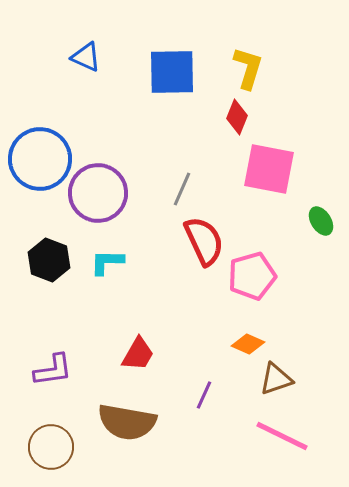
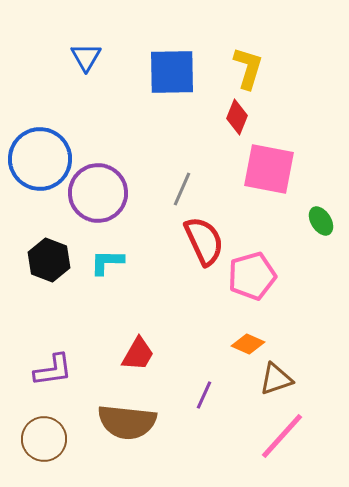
blue triangle: rotated 36 degrees clockwise
brown semicircle: rotated 4 degrees counterclockwise
pink line: rotated 74 degrees counterclockwise
brown circle: moved 7 px left, 8 px up
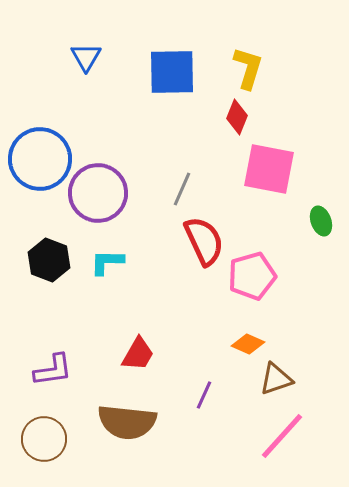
green ellipse: rotated 12 degrees clockwise
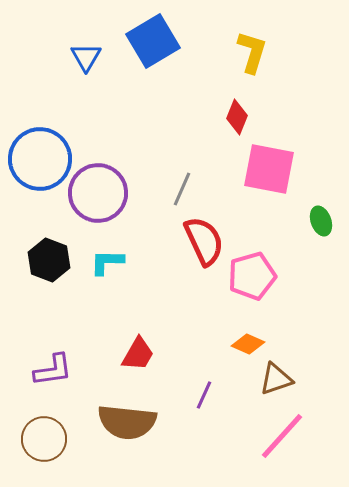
yellow L-shape: moved 4 px right, 16 px up
blue square: moved 19 px left, 31 px up; rotated 30 degrees counterclockwise
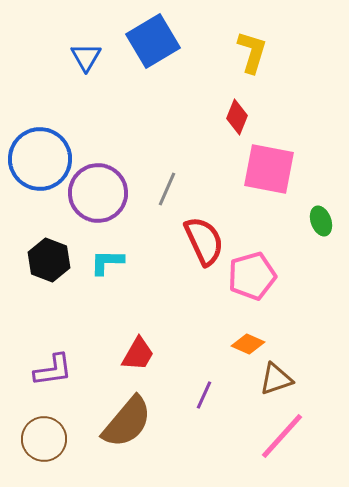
gray line: moved 15 px left
brown semicircle: rotated 56 degrees counterclockwise
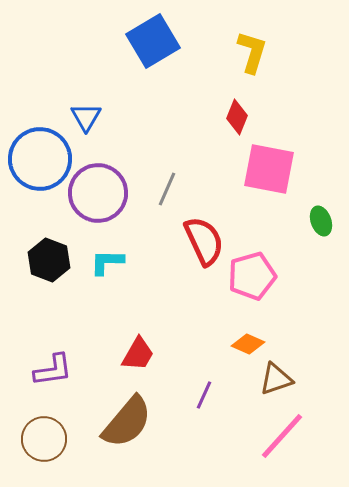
blue triangle: moved 60 px down
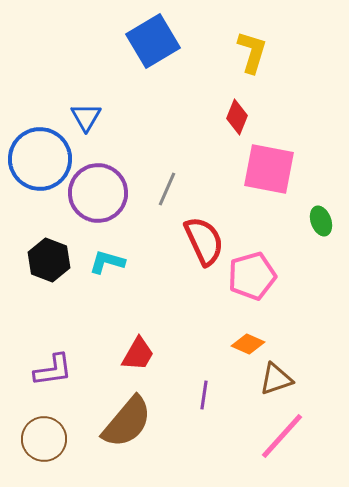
cyan L-shape: rotated 15 degrees clockwise
purple line: rotated 16 degrees counterclockwise
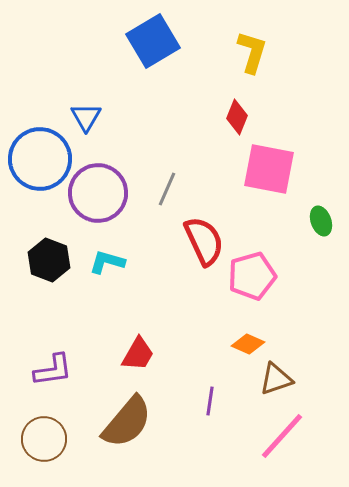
purple line: moved 6 px right, 6 px down
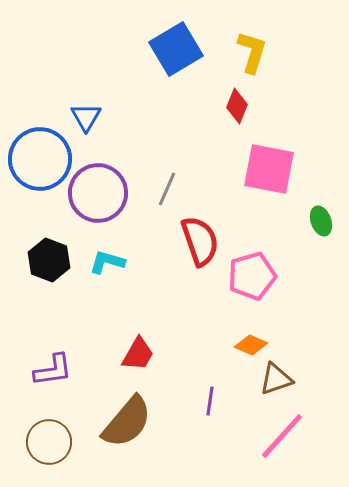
blue square: moved 23 px right, 8 px down
red diamond: moved 11 px up
red semicircle: moved 4 px left; rotated 6 degrees clockwise
orange diamond: moved 3 px right, 1 px down
brown circle: moved 5 px right, 3 px down
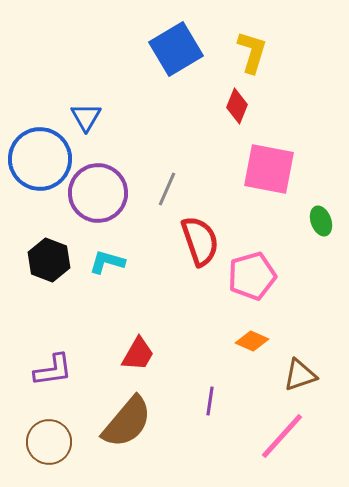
orange diamond: moved 1 px right, 4 px up
brown triangle: moved 24 px right, 4 px up
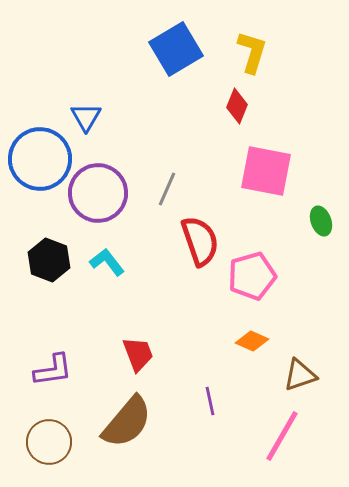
pink square: moved 3 px left, 2 px down
cyan L-shape: rotated 36 degrees clockwise
red trapezoid: rotated 51 degrees counterclockwise
purple line: rotated 20 degrees counterclockwise
pink line: rotated 12 degrees counterclockwise
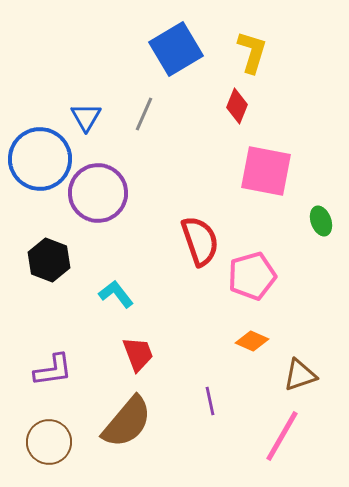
gray line: moved 23 px left, 75 px up
cyan L-shape: moved 9 px right, 32 px down
